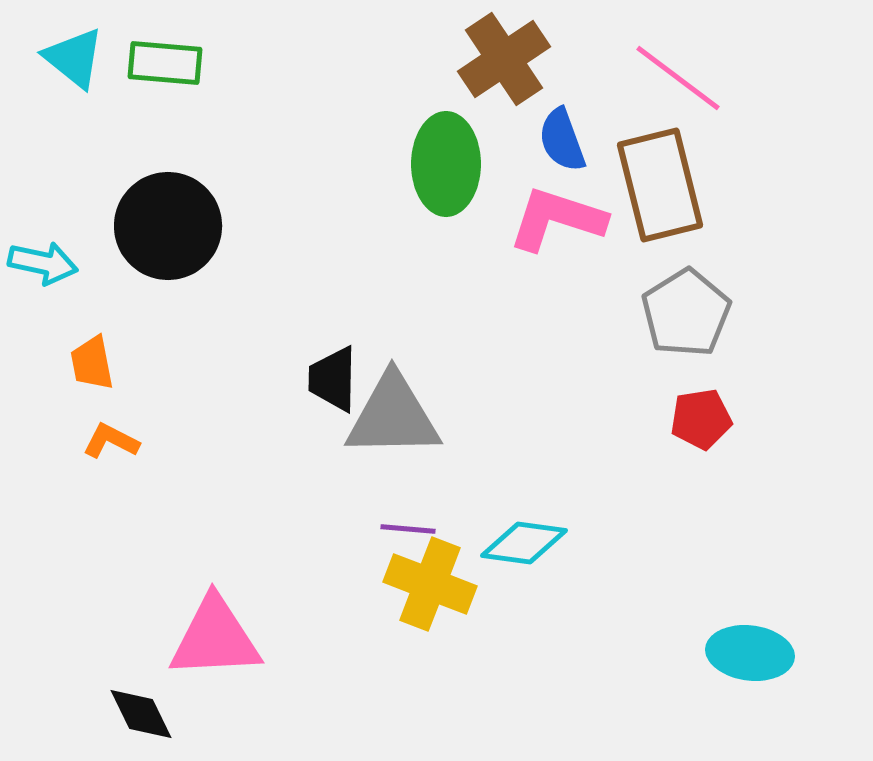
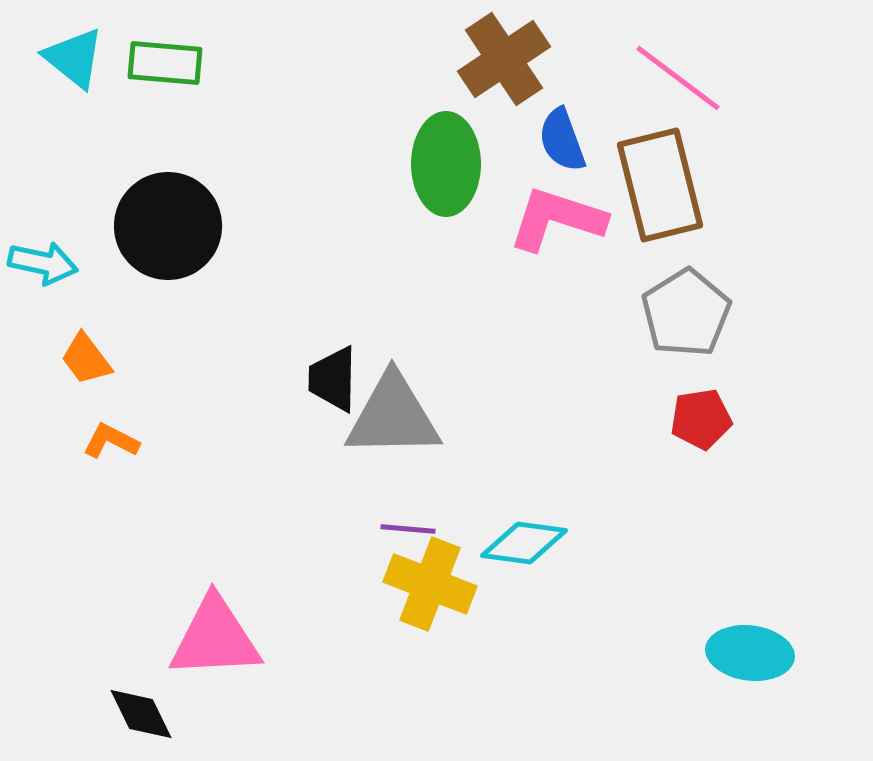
orange trapezoid: moved 6 px left, 4 px up; rotated 26 degrees counterclockwise
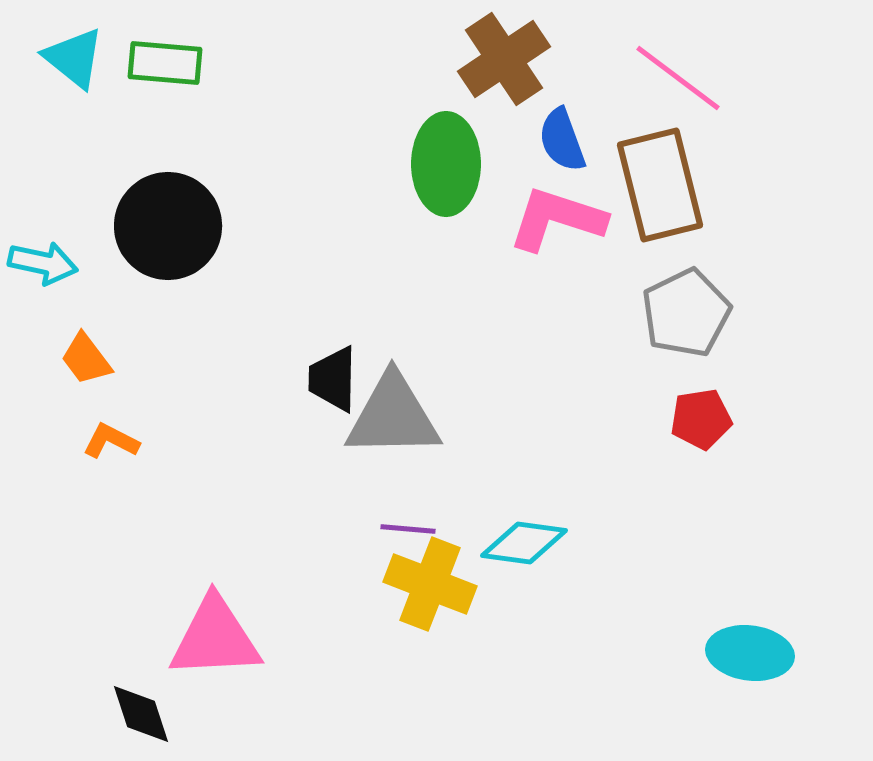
gray pentagon: rotated 6 degrees clockwise
black diamond: rotated 8 degrees clockwise
